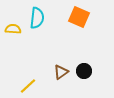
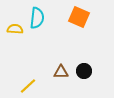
yellow semicircle: moved 2 px right
brown triangle: rotated 35 degrees clockwise
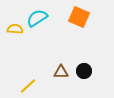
cyan semicircle: rotated 130 degrees counterclockwise
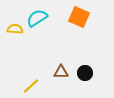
black circle: moved 1 px right, 2 px down
yellow line: moved 3 px right
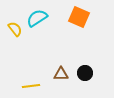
yellow semicircle: rotated 49 degrees clockwise
brown triangle: moved 2 px down
yellow line: rotated 36 degrees clockwise
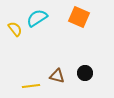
brown triangle: moved 4 px left, 2 px down; rotated 14 degrees clockwise
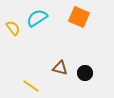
yellow semicircle: moved 2 px left, 1 px up
brown triangle: moved 3 px right, 8 px up
yellow line: rotated 42 degrees clockwise
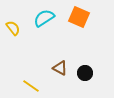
cyan semicircle: moved 7 px right
brown triangle: rotated 14 degrees clockwise
